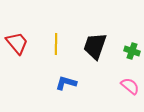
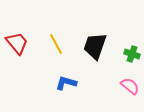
yellow line: rotated 30 degrees counterclockwise
green cross: moved 3 px down
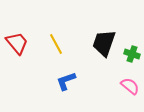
black trapezoid: moved 9 px right, 3 px up
blue L-shape: moved 2 px up; rotated 35 degrees counterclockwise
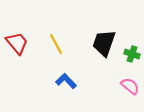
blue L-shape: rotated 65 degrees clockwise
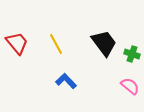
black trapezoid: rotated 124 degrees clockwise
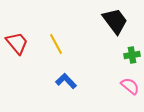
black trapezoid: moved 11 px right, 22 px up
green cross: moved 1 px down; rotated 28 degrees counterclockwise
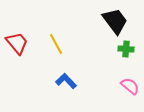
green cross: moved 6 px left, 6 px up; rotated 14 degrees clockwise
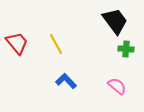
pink semicircle: moved 13 px left
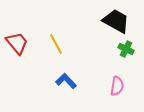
black trapezoid: moved 1 px right; rotated 24 degrees counterclockwise
green cross: rotated 21 degrees clockwise
pink semicircle: rotated 60 degrees clockwise
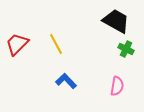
red trapezoid: moved 1 px down; rotated 95 degrees counterclockwise
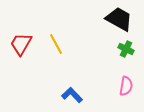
black trapezoid: moved 3 px right, 2 px up
red trapezoid: moved 4 px right; rotated 15 degrees counterclockwise
blue L-shape: moved 6 px right, 14 px down
pink semicircle: moved 9 px right
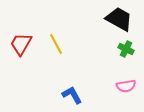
pink semicircle: rotated 72 degrees clockwise
blue L-shape: rotated 15 degrees clockwise
